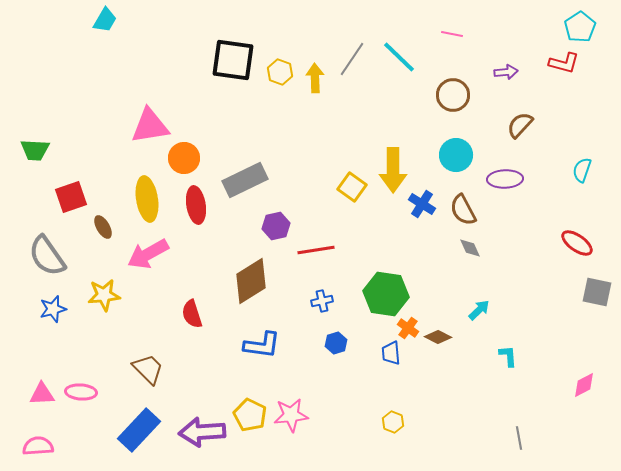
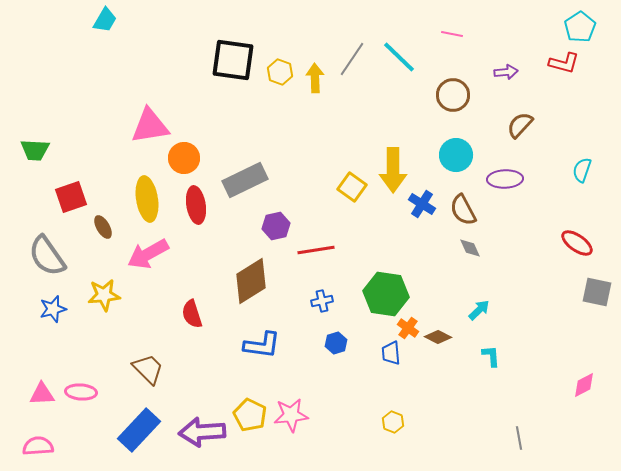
cyan L-shape at (508, 356): moved 17 px left
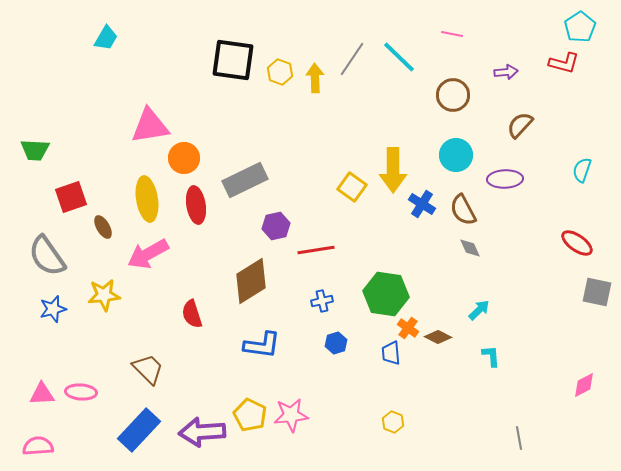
cyan trapezoid at (105, 20): moved 1 px right, 18 px down
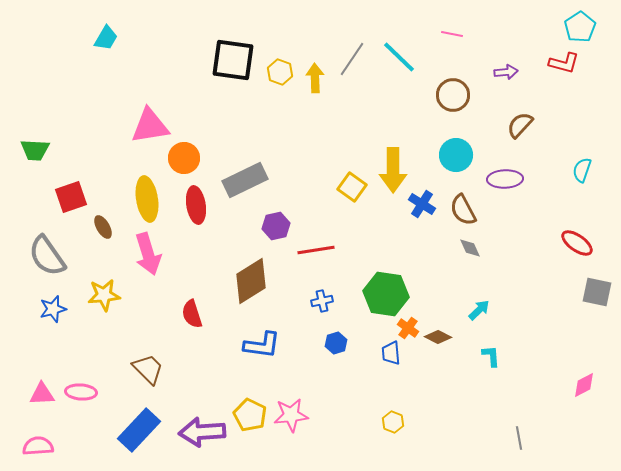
pink arrow at (148, 254): rotated 78 degrees counterclockwise
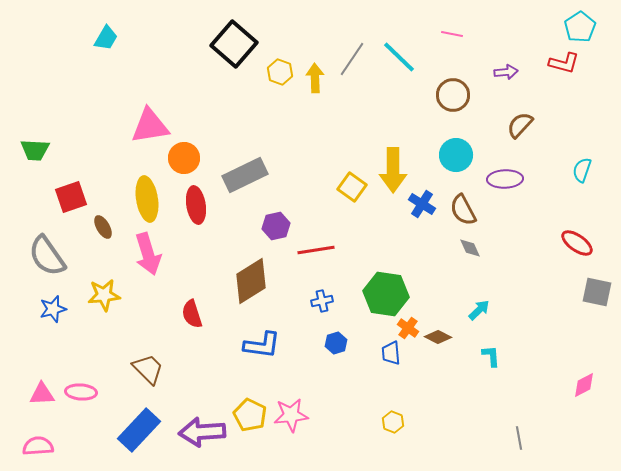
black square at (233, 60): moved 1 px right, 16 px up; rotated 33 degrees clockwise
gray rectangle at (245, 180): moved 5 px up
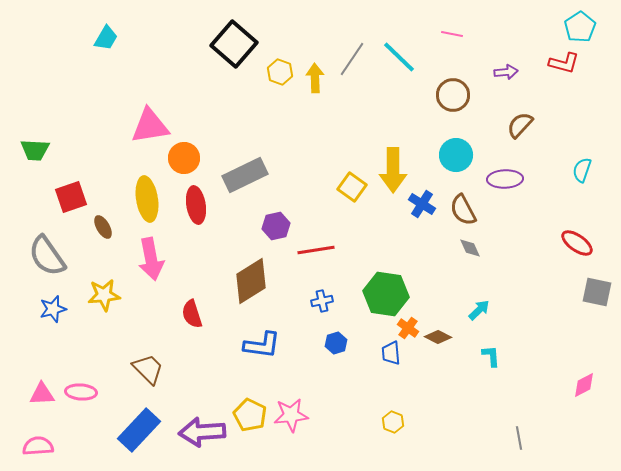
pink arrow at (148, 254): moved 3 px right, 5 px down; rotated 6 degrees clockwise
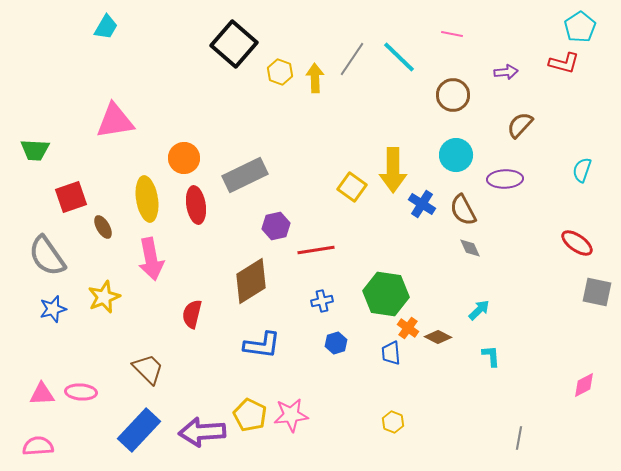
cyan trapezoid at (106, 38): moved 11 px up
pink triangle at (150, 126): moved 35 px left, 5 px up
yellow star at (104, 295): moved 2 px down; rotated 16 degrees counterclockwise
red semicircle at (192, 314): rotated 32 degrees clockwise
gray line at (519, 438): rotated 20 degrees clockwise
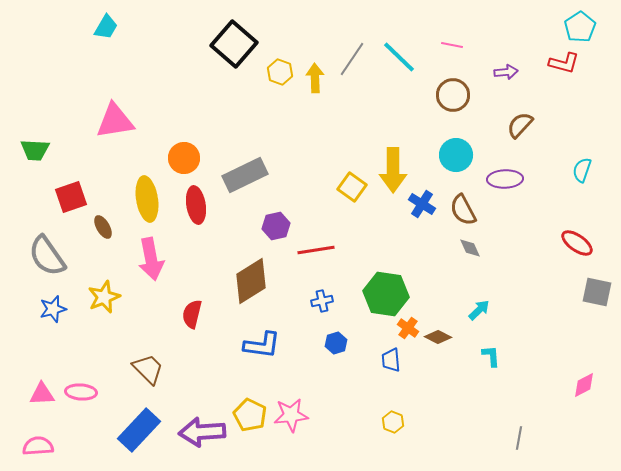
pink line at (452, 34): moved 11 px down
blue trapezoid at (391, 353): moved 7 px down
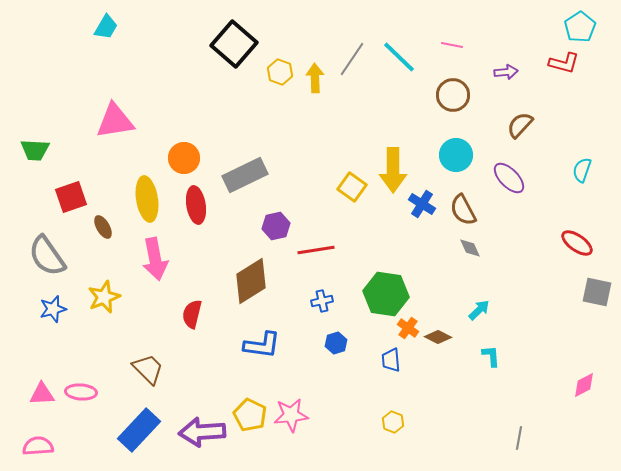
purple ellipse at (505, 179): moved 4 px right, 1 px up; rotated 48 degrees clockwise
pink arrow at (151, 259): moved 4 px right
